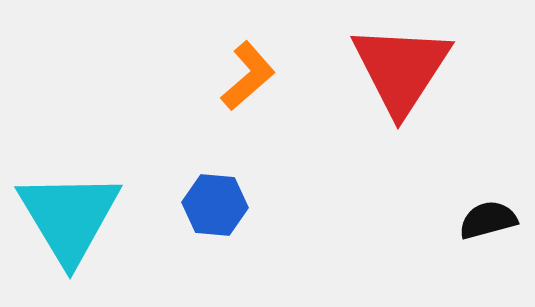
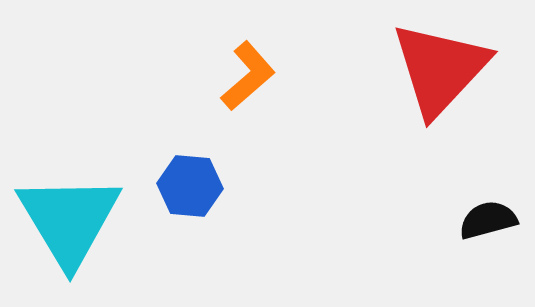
red triangle: moved 39 px right; rotated 10 degrees clockwise
blue hexagon: moved 25 px left, 19 px up
cyan triangle: moved 3 px down
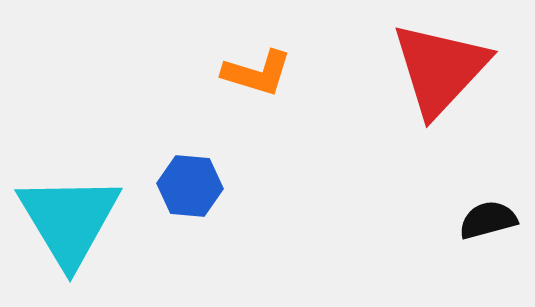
orange L-shape: moved 9 px right, 3 px up; rotated 58 degrees clockwise
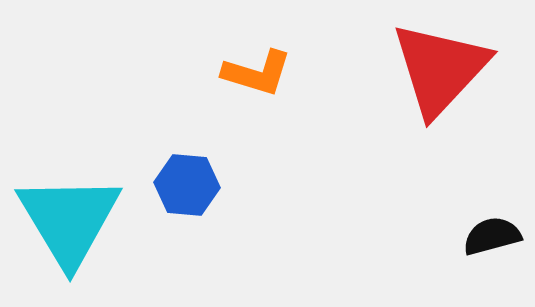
blue hexagon: moved 3 px left, 1 px up
black semicircle: moved 4 px right, 16 px down
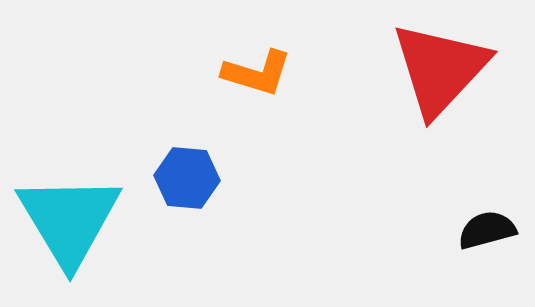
blue hexagon: moved 7 px up
black semicircle: moved 5 px left, 6 px up
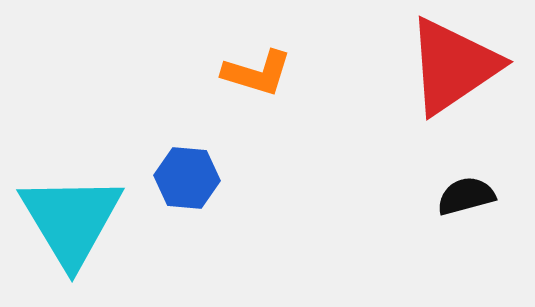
red triangle: moved 13 px right, 3 px up; rotated 13 degrees clockwise
cyan triangle: moved 2 px right
black semicircle: moved 21 px left, 34 px up
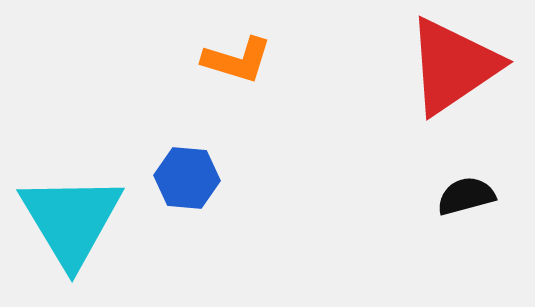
orange L-shape: moved 20 px left, 13 px up
